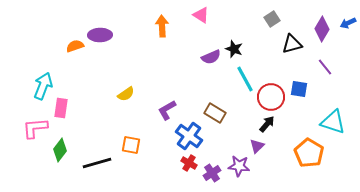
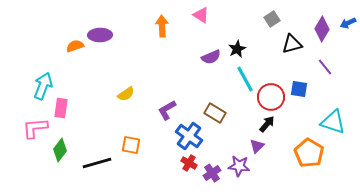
black star: moved 3 px right; rotated 24 degrees clockwise
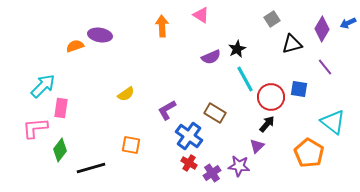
purple ellipse: rotated 10 degrees clockwise
cyan arrow: rotated 24 degrees clockwise
cyan triangle: rotated 20 degrees clockwise
black line: moved 6 px left, 5 px down
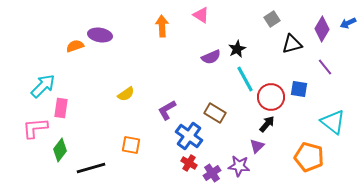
orange pentagon: moved 4 px down; rotated 16 degrees counterclockwise
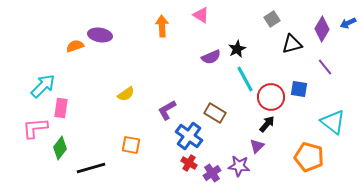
green diamond: moved 2 px up
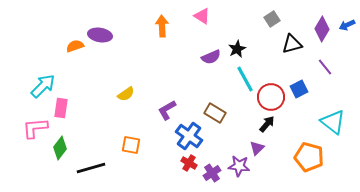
pink triangle: moved 1 px right, 1 px down
blue arrow: moved 1 px left, 2 px down
blue square: rotated 36 degrees counterclockwise
purple triangle: moved 2 px down
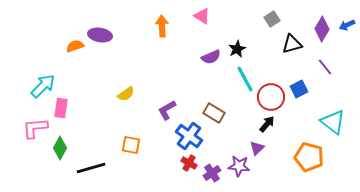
brown rectangle: moved 1 px left
green diamond: rotated 10 degrees counterclockwise
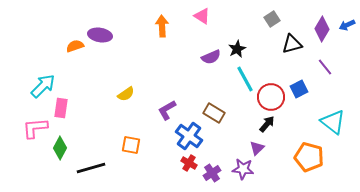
purple star: moved 4 px right, 3 px down
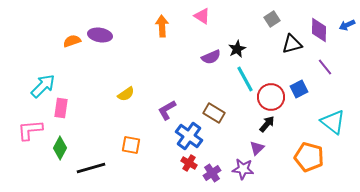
purple diamond: moved 3 px left, 1 px down; rotated 30 degrees counterclockwise
orange semicircle: moved 3 px left, 5 px up
pink L-shape: moved 5 px left, 2 px down
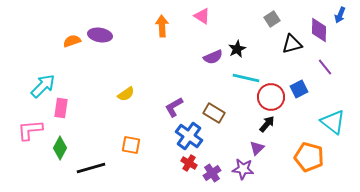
blue arrow: moved 7 px left, 10 px up; rotated 42 degrees counterclockwise
purple semicircle: moved 2 px right
cyan line: moved 1 px right, 1 px up; rotated 48 degrees counterclockwise
purple L-shape: moved 7 px right, 3 px up
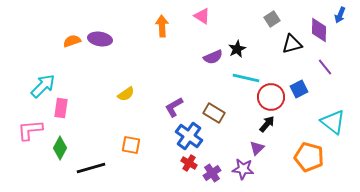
purple ellipse: moved 4 px down
